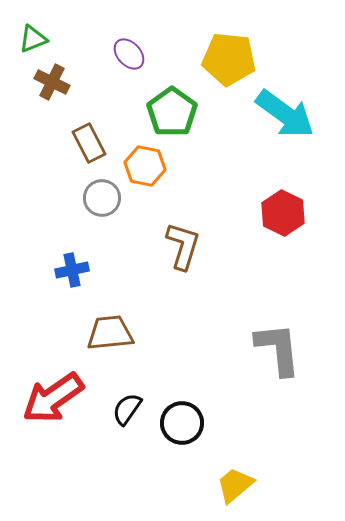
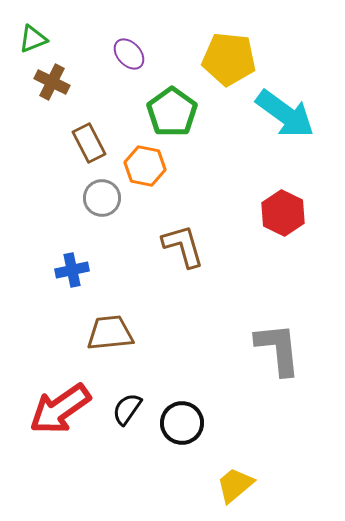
brown L-shape: rotated 33 degrees counterclockwise
red arrow: moved 7 px right, 11 px down
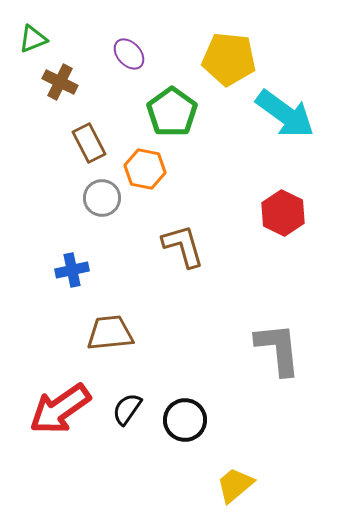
brown cross: moved 8 px right
orange hexagon: moved 3 px down
black circle: moved 3 px right, 3 px up
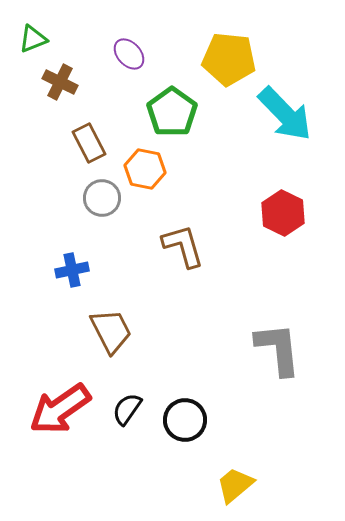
cyan arrow: rotated 10 degrees clockwise
brown trapezoid: moved 1 px right, 2 px up; rotated 69 degrees clockwise
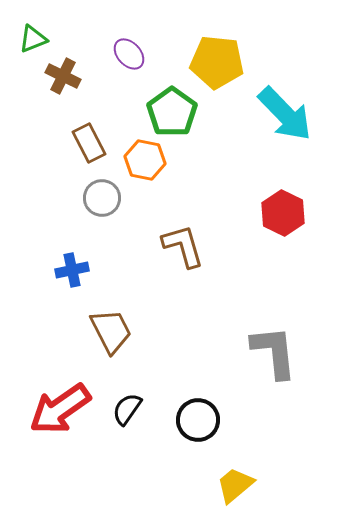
yellow pentagon: moved 12 px left, 3 px down
brown cross: moved 3 px right, 6 px up
orange hexagon: moved 9 px up
gray L-shape: moved 4 px left, 3 px down
black circle: moved 13 px right
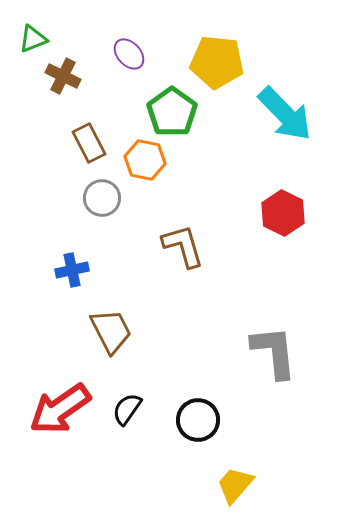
yellow trapezoid: rotated 9 degrees counterclockwise
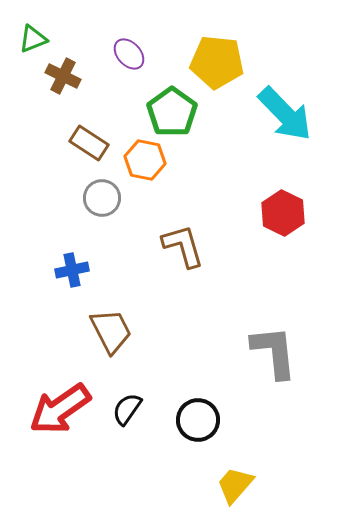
brown rectangle: rotated 30 degrees counterclockwise
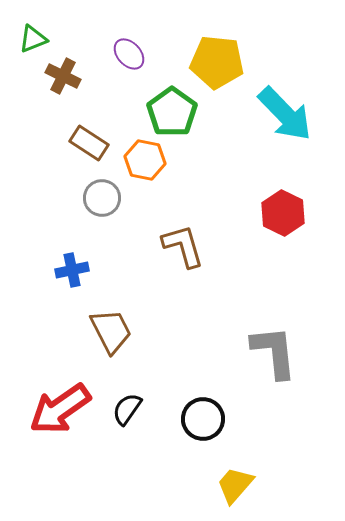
black circle: moved 5 px right, 1 px up
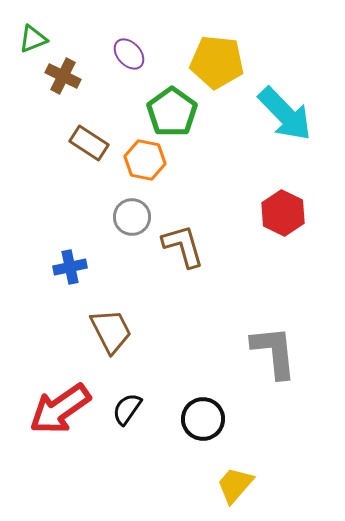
gray circle: moved 30 px right, 19 px down
blue cross: moved 2 px left, 3 px up
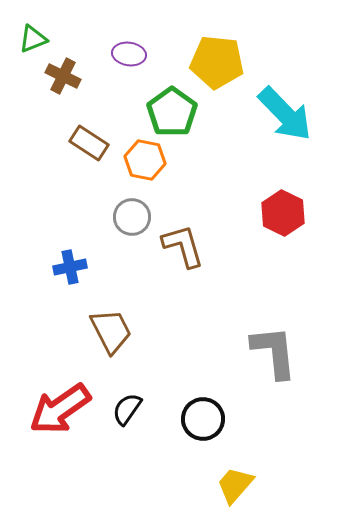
purple ellipse: rotated 40 degrees counterclockwise
